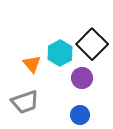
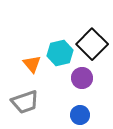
cyan hexagon: rotated 15 degrees clockwise
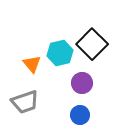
purple circle: moved 5 px down
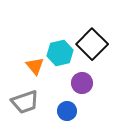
orange triangle: moved 3 px right, 2 px down
blue circle: moved 13 px left, 4 px up
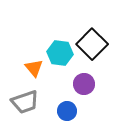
cyan hexagon: rotated 20 degrees clockwise
orange triangle: moved 1 px left, 2 px down
purple circle: moved 2 px right, 1 px down
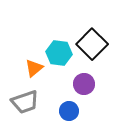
cyan hexagon: moved 1 px left
orange triangle: rotated 30 degrees clockwise
blue circle: moved 2 px right
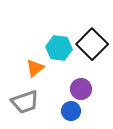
cyan hexagon: moved 5 px up
orange triangle: moved 1 px right
purple circle: moved 3 px left, 5 px down
blue circle: moved 2 px right
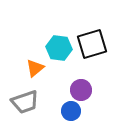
black square: rotated 28 degrees clockwise
purple circle: moved 1 px down
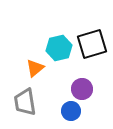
cyan hexagon: rotated 20 degrees counterclockwise
purple circle: moved 1 px right, 1 px up
gray trapezoid: rotated 100 degrees clockwise
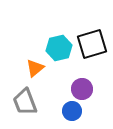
gray trapezoid: rotated 12 degrees counterclockwise
blue circle: moved 1 px right
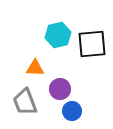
black square: rotated 12 degrees clockwise
cyan hexagon: moved 1 px left, 13 px up
orange triangle: rotated 42 degrees clockwise
purple circle: moved 22 px left
